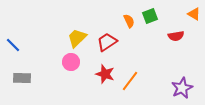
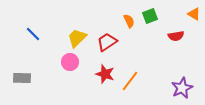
blue line: moved 20 px right, 11 px up
pink circle: moved 1 px left
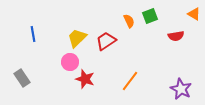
blue line: rotated 35 degrees clockwise
red trapezoid: moved 1 px left, 1 px up
red star: moved 20 px left, 5 px down
gray rectangle: rotated 54 degrees clockwise
purple star: moved 1 px left, 1 px down; rotated 20 degrees counterclockwise
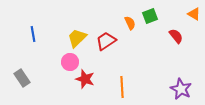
orange semicircle: moved 1 px right, 2 px down
red semicircle: rotated 119 degrees counterclockwise
orange line: moved 8 px left, 6 px down; rotated 40 degrees counterclockwise
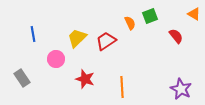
pink circle: moved 14 px left, 3 px up
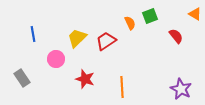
orange triangle: moved 1 px right
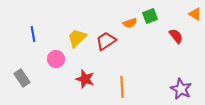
orange semicircle: rotated 96 degrees clockwise
